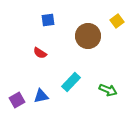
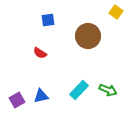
yellow square: moved 1 px left, 9 px up; rotated 16 degrees counterclockwise
cyan rectangle: moved 8 px right, 8 px down
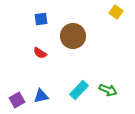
blue square: moved 7 px left, 1 px up
brown circle: moved 15 px left
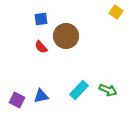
brown circle: moved 7 px left
red semicircle: moved 1 px right, 6 px up; rotated 16 degrees clockwise
purple square: rotated 35 degrees counterclockwise
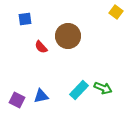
blue square: moved 16 px left
brown circle: moved 2 px right
green arrow: moved 5 px left, 2 px up
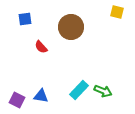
yellow square: moved 1 px right; rotated 24 degrees counterclockwise
brown circle: moved 3 px right, 9 px up
green arrow: moved 3 px down
blue triangle: rotated 21 degrees clockwise
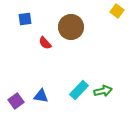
yellow square: moved 1 px up; rotated 24 degrees clockwise
red semicircle: moved 4 px right, 4 px up
green arrow: rotated 36 degrees counterclockwise
purple square: moved 1 px left, 1 px down; rotated 28 degrees clockwise
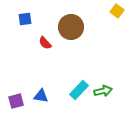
purple square: rotated 21 degrees clockwise
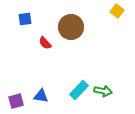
green arrow: rotated 24 degrees clockwise
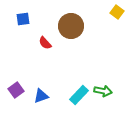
yellow square: moved 1 px down
blue square: moved 2 px left
brown circle: moved 1 px up
cyan rectangle: moved 5 px down
blue triangle: rotated 28 degrees counterclockwise
purple square: moved 11 px up; rotated 21 degrees counterclockwise
